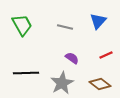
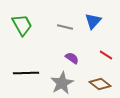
blue triangle: moved 5 px left
red line: rotated 56 degrees clockwise
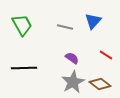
black line: moved 2 px left, 5 px up
gray star: moved 11 px right, 1 px up
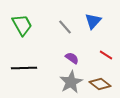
gray line: rotated 35 degrees clockwise
gray star: moved 2 px left
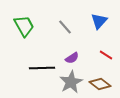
blue triangle: moved 6 px right
green trapezoid: moved 2 px right, 1 px down
purple semicircle: rotated 112 degrees clockwise
black line: moved 18 px right
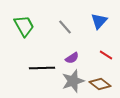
gray star: moved 2 px right, 1 px up; rotated 10 degrees clockwise
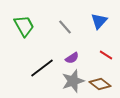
black line: rotated 35 degrees counterclockwise
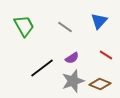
gray line: rotated 14 degrees counterclockwise
brown diamond: rotated 15 degrees counterclockwise
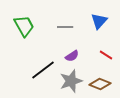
gray line: rotated 35 degrees counterclockwise
purple semicircle: moved 2 px up
black line: moved 1 px right, 2 px down
gray star: moved 2 px left
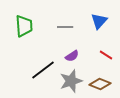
green trapezoid: rotated 25 degrees clockwise
